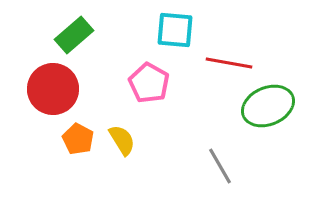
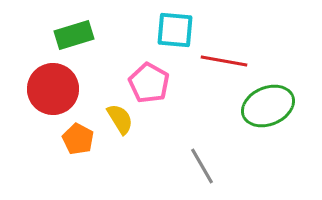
green rectangle: rotated 24 degrees clockwise
red line: moved 5 px left, 2 px up
yellow semicircle: moved 2 px left, 21 px up
gray line: moved 18 px left
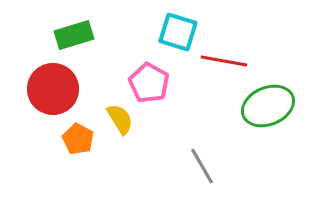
cyan square: moved 3 px right, 2 px down; rotated 12 degrees clockwise
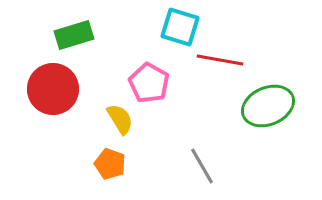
cyan square: moved 2 px right, 5 px up
red line: moved 4 px left, 1 px up
orange pentagon: moved 32 px right, 25 px down; rotated 8 degrees counterclockwise
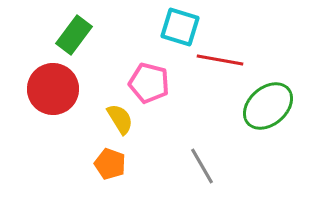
green rectangle: rotated 36 degrees counterclockwise
pink pentagon: rotated 15 degrees counterclockwise
green ellipse: rotated 18 degrees counterclockwise
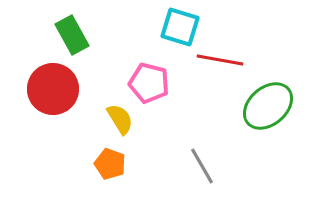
green rectangle: moved 2 px left; rotated 66 degrees counterclockwise
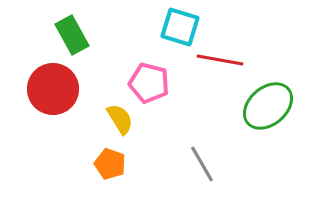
gray line: moved 2 px up
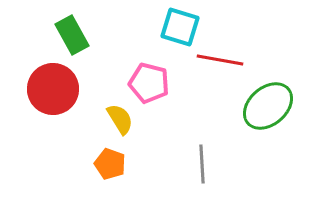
gray line: rotated 27 degrees clockwise
